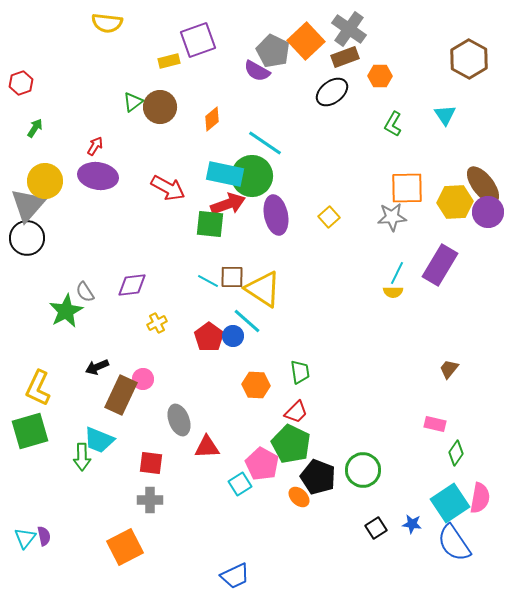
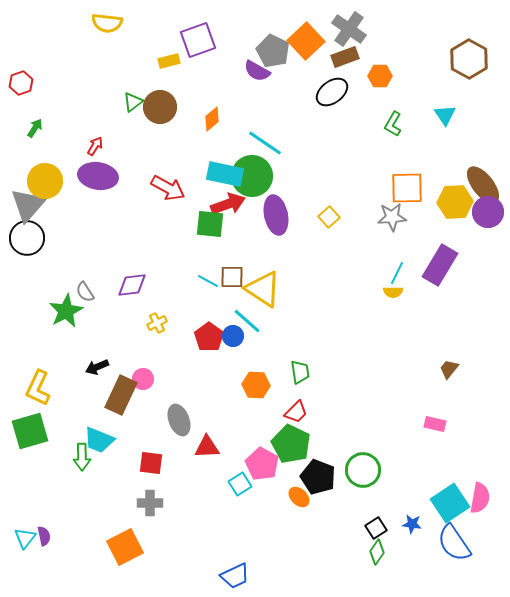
green diamond at (456, 453): moved 79 px left, 99 px down
gray cross at (150, 500): moved 3 px down
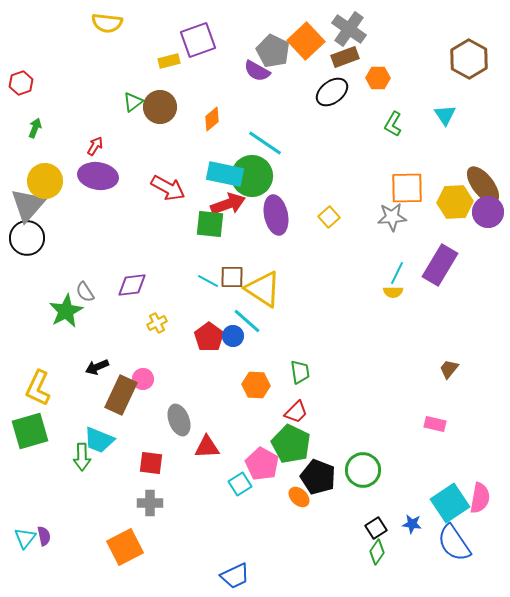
orange hexagon at (380, 76): moved 2 px left, 2 px down
green arrow at (35, 128): rotated 12 degrees counterclockwise
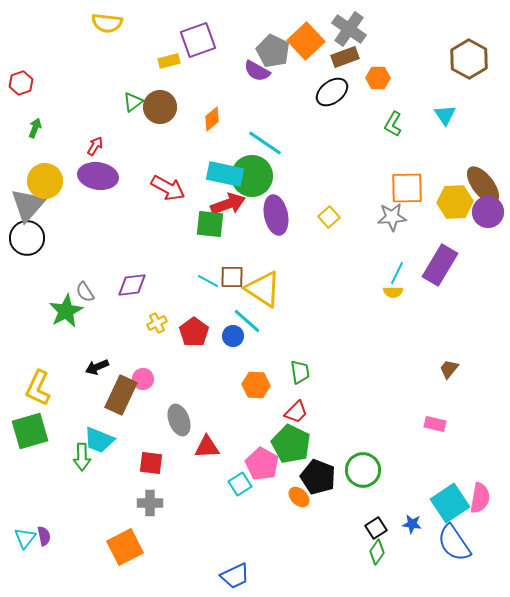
red pentagon at (209, 337): moved 15 px left, 5 px up
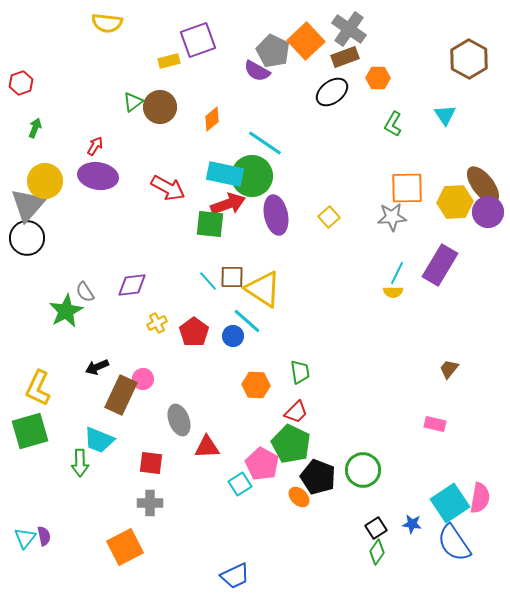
cyan line at (208, 281): rotated 20 degrees clockwise
green arrow at (82, 457): moved 2 px left, 6 px down
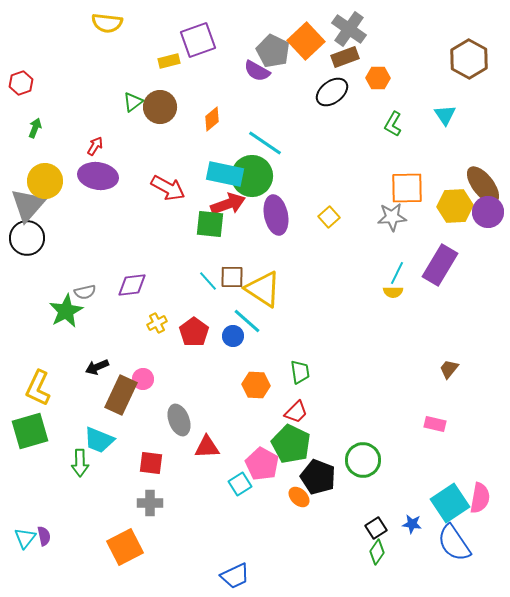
yellow hexagon at (455, 202): moved 4 px down
gray semicircle at (85, 292): rotated 70 degrees counterclockwise
green circle at (363, 470): moved 10 px up
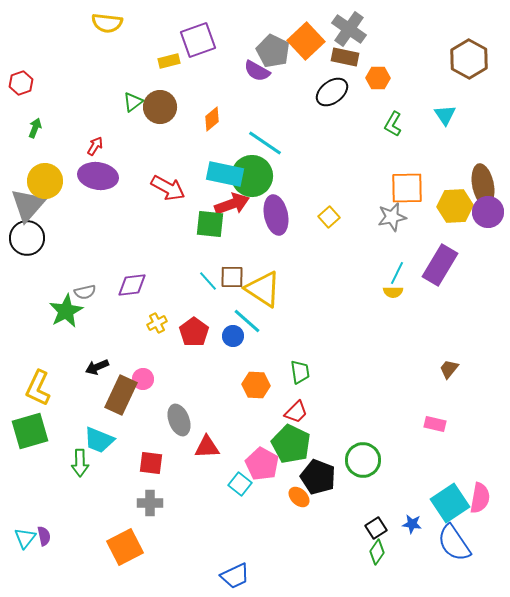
brown rectangle at (345, 57): rotated 32 degrees clockwise
brown ellipse at (483, 185): rotated 27 degrees clockwise
red arrow at (228, 204): moved 4 px right
gray star at (392, 217): rotated 8 degrees counterclockwise
cyan square at (240, 484): rotated 20 degrees counterclockwise
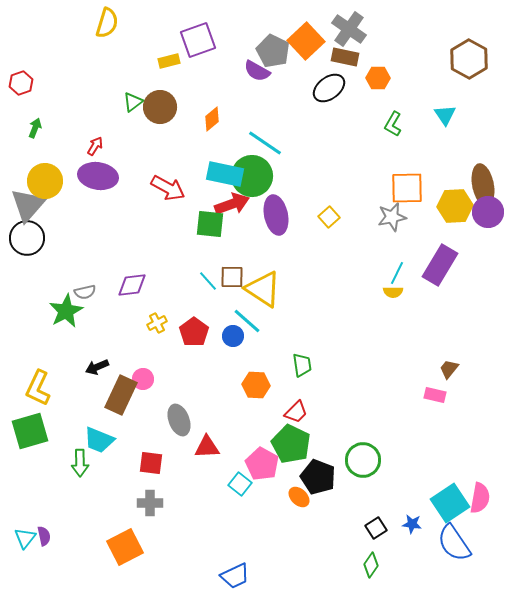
yellow semicircle at (107, 23): rotated 80 degrees counterclockwise
black ellipse at (332, 92): moved 3 px left, 4 px up
green trapezoid at (300, 372): moved 2 px right, 7 px up
pink rectangle at (435, 424): moved 29 px up
green diamond at (377, 552): moved 6 px left, 13 px down
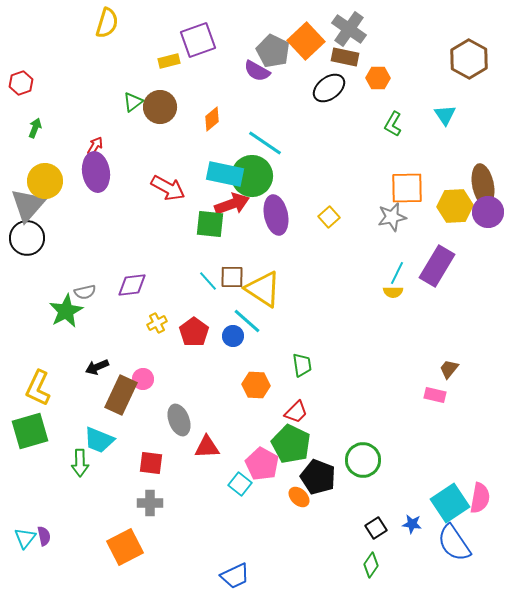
purple ellipse at (98, 176): moved 2 px left, 4 px up; rotated 72 degrees clockwise
purple rectangle at (440, 265): moved 3 px left, 1 px down
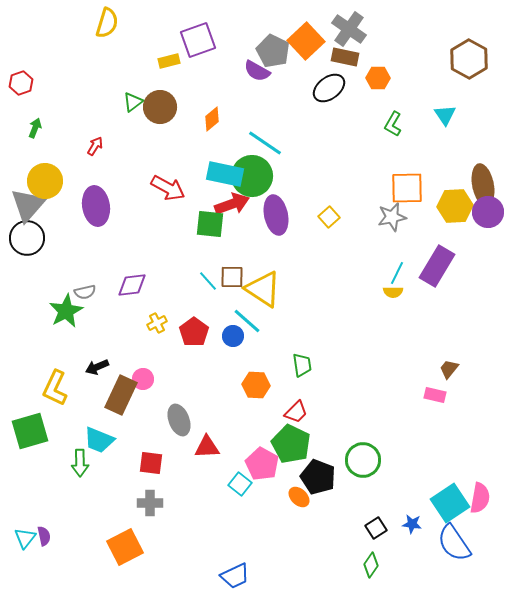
purple ellipse at (96, 172): moved 34 px down
yellow L-shape at (38, 388): moved 17 px right
